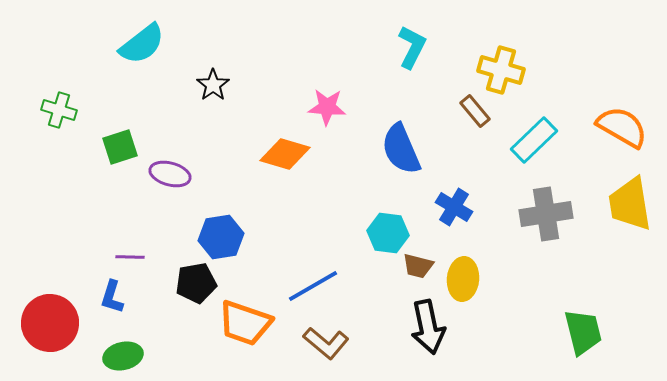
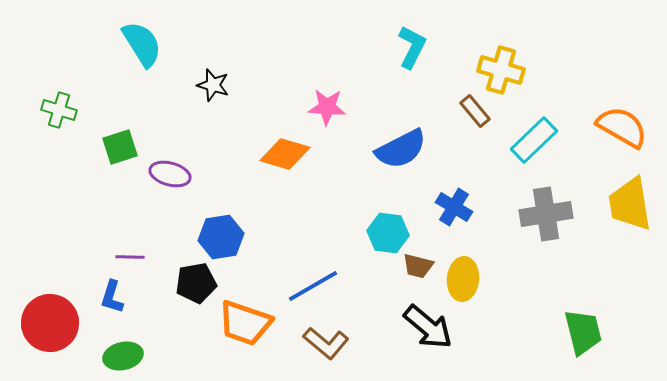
cyan semicircle: rotated 84 degrees counterclockwise
black star: rotated 20 degrees counterclockwise
blue semicircle: rotated 94 degrees counterclockwise
black arrow: rotated 38 degrees counterclockwise
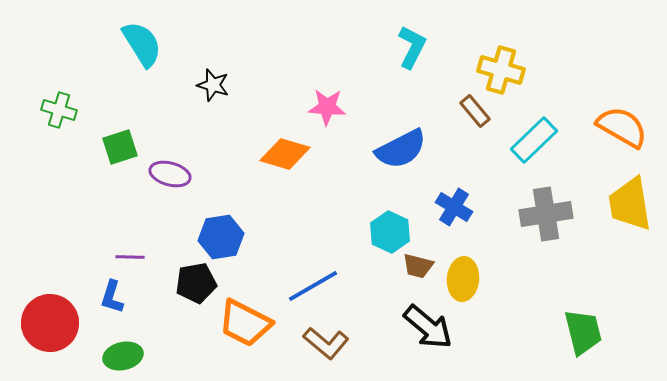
cyan hexagon: moved 2 px right, 1 px up; rotated 18 degrees clockwise
orange trapezoid: rotated 8 degrees clockwise
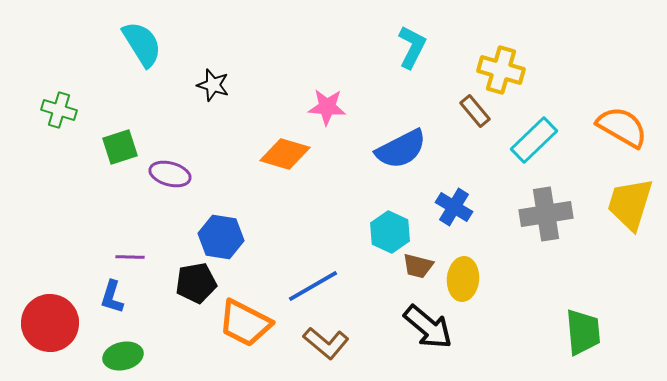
yellow trapezoid: rotated 26 degrees clockwise
blue hexagon: rotated 18 degrees clockwise
green trapezoid: rotated 9 degrees clockwise
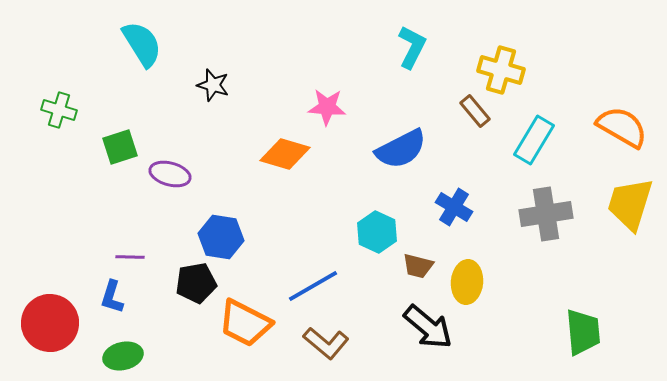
cyan rectangle: rotated 15 degrees counterclockwise
cyan hexagon: moved 13 px left
yellow ellipse: moved 4 px right, 3 px down
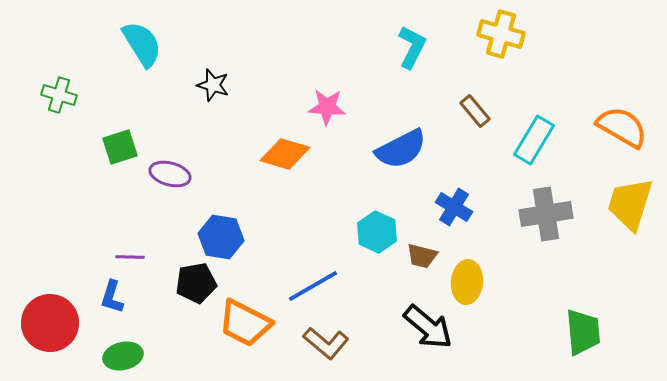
yellow cross: moved 36 px up
green cross: moved 15 px up
brown trapezoid: moved 4 px right, 10 px up
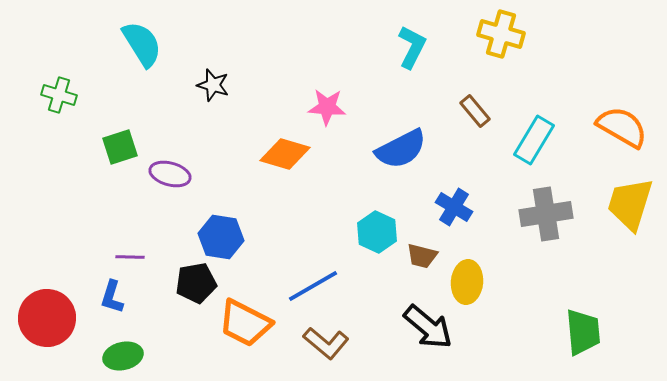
red circle: moved 3 px left, 5 px up
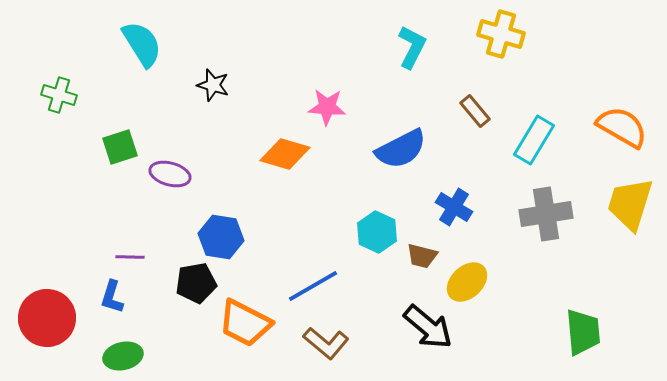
yellow ellipse: rotated 42 degrees clockwise
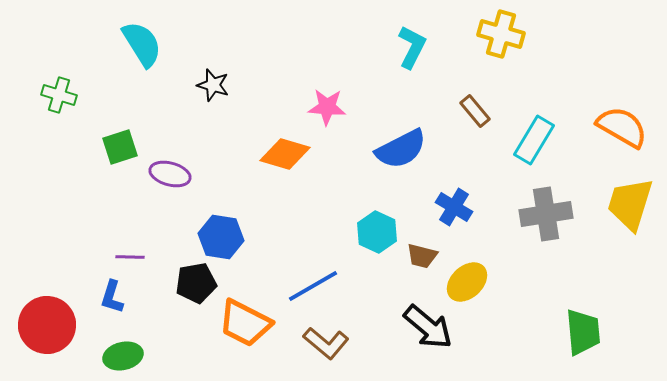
red circle: moved 7 px down
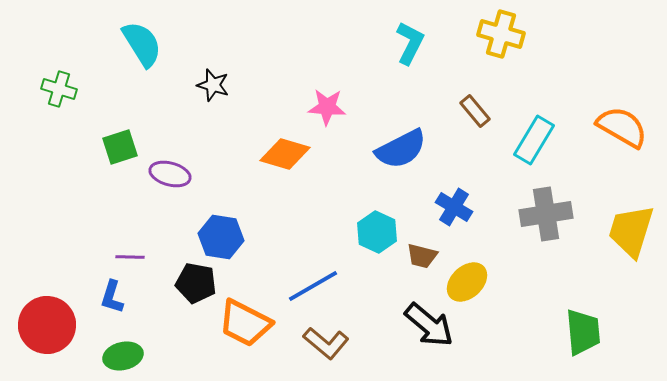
cyan L-shape: moved 2 px left, 4 px up
green cross: moved 6 px up
yellow trapezoid: moved 1 px right, 27 px down
black pentagon: rotated 21 degrees clockwise
black arrow: moved 1 px right, 2 px up
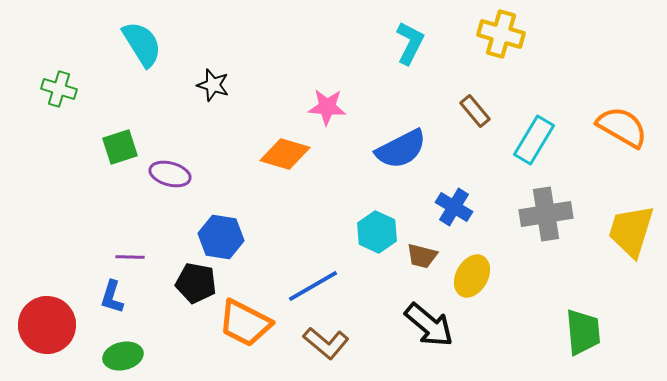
yellow ellipse: moved 5 px right, 6 px up; rotated 18 degrees counterclockwise
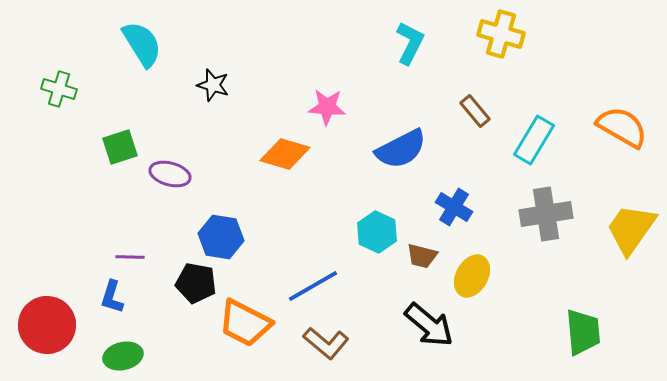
yellow trapezoid: moved 2 px up; rotated 18 degrees clockwise
